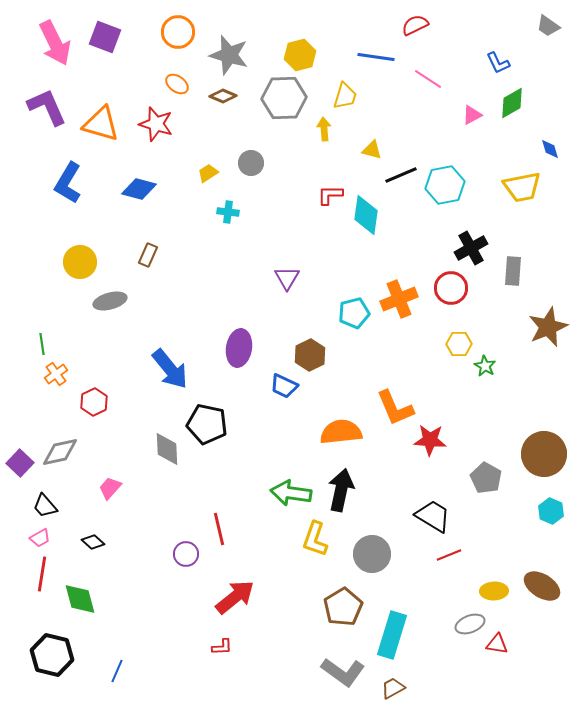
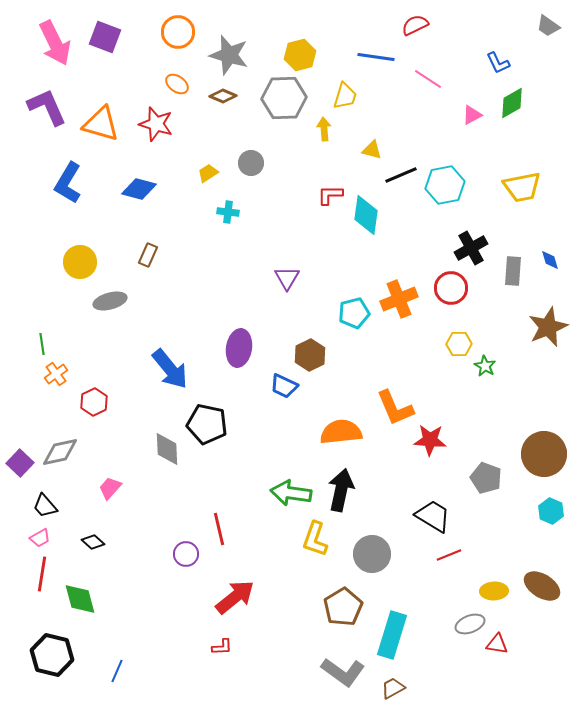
blue diamond at (550, 149): moved 111 px down
gray pentagon at (486, 478): rotated 8 degrees counterclockwise
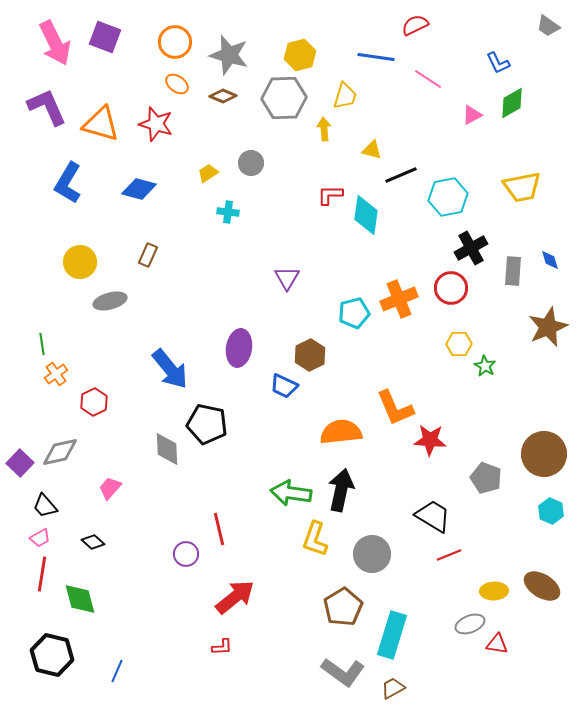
orange circle at (178, 32): moved 3 px left, 10 px down
cyan hexagon at (445, 185): moved 3 px right, 12 px down
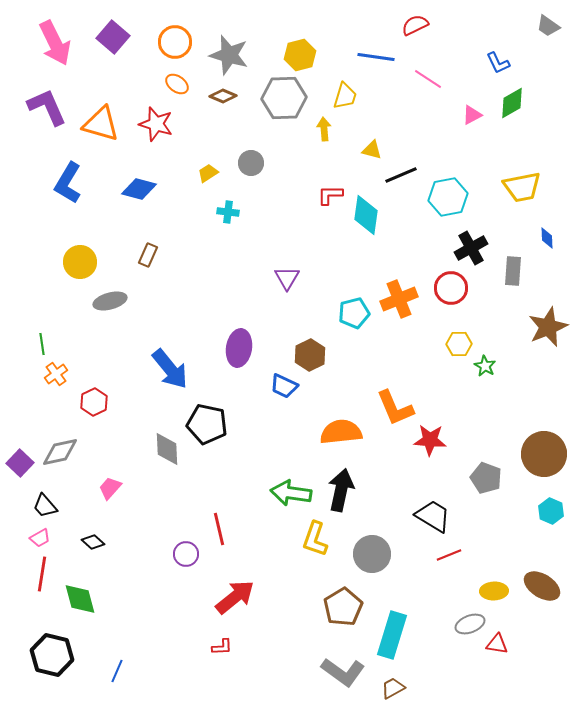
purple square at (105, 37): moved 8 px right; rotated 20 degrees clockwise
blue diamond at (550, 260): moved 3 px left, 22 px up; rotated 15 degrees clockwise
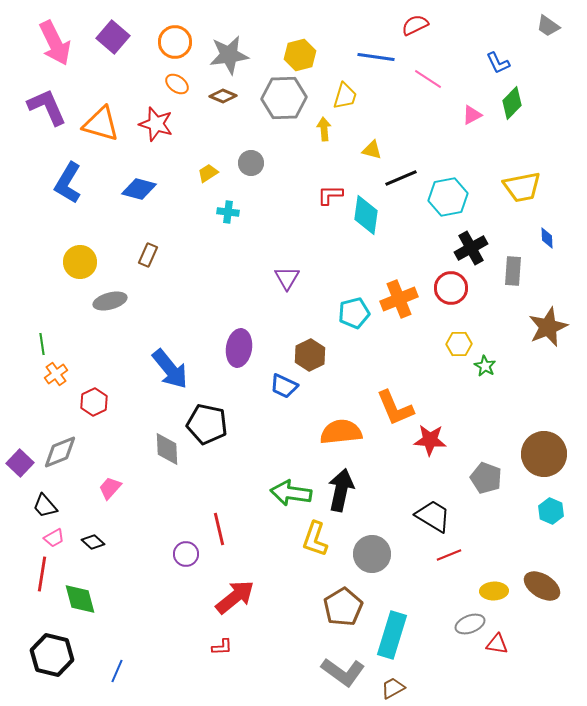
gray star at (229, 55): rotated 24 degrees counterclockwise
green diamond at (512, 103): rotated 16 degrees counterclockwise
black line at (401, 175): moved 3 px down
gray diamond at (60, 452): rotated 9 degrees counterclockwise
pink trapezoid at (40, 538): moved 14 px right
